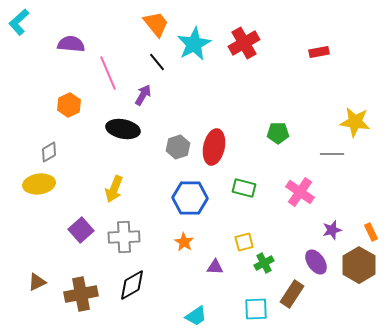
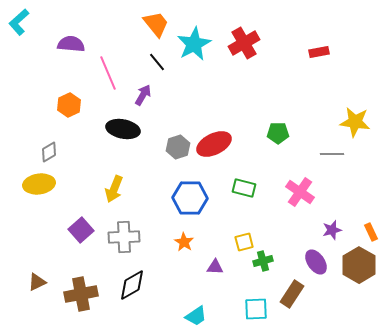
red ellipse: moved 3 px up; rotated 52 degrees clockwise
green cross: moved 1 px left, 2 px up; rotated 12 degrees clockwise
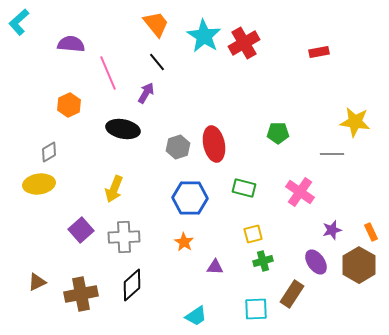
cyan star: moved 10 px right, 8 px up; rotated 12 degrees counterclockwise
purple arrow: moved 3 px right, 2 px up
red ellipse: rotated 76 degrees counterclockwise
yellow square: moved 9 px right, 8 px up
black diamond: rotated 12 degrees counterclockwise
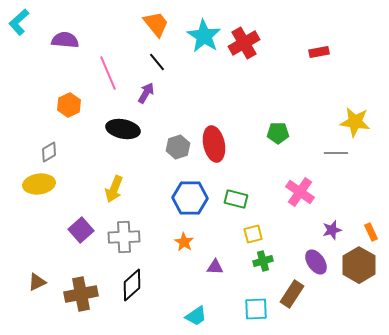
purple semicircle: moved 6 px left, 4 px up
gray line: moved 4 px right, 1 px up
green rectangle: moved 8 px left, 11 px down
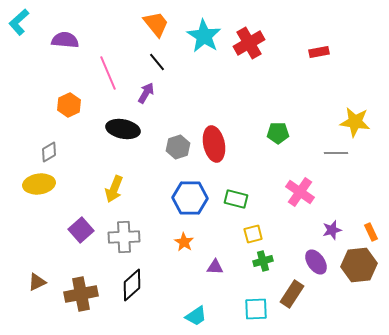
red cross: moved 5 px right
brown hexagon: rotated 24 degrees clockwise
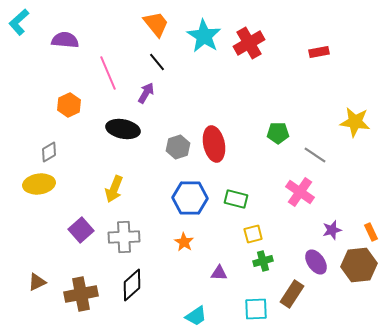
gray line: moved 21 px left, 2 px down; rotated 35 degrees clockwise
purple triangle: moved 4 px right, 6 px down
